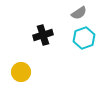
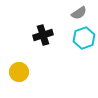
yellow circle: moved 2 px left
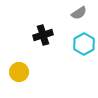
cyan hexagon: moved 6 px down; rotated 10 degrees counterclockwise
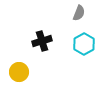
gray semicircle: rotated 35 degrees counterclockwise
black cross: moved 1 px left, 6 px down
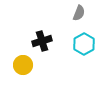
yellow circle: moved 4 px right, 7 px up
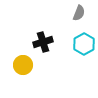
black cross: moved 1 px right, 1 px down
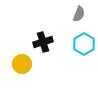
gray semicircle: moved 1 px down
yellow circle: moved 1 px left, 1 px up
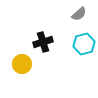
gray semicircle: rotated 28 degrees clockwise
cyan hexagon: rotated 15 degrees clockwise
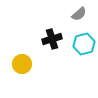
black cross: moved 9 px right, 3 px up
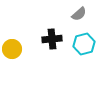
black cross: rotated 12 degrees clockwise
yellow circle: moved 10 px left, 15 px up
